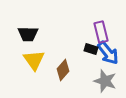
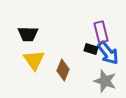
brown diamond: rotated 20 degrees counterclockwise
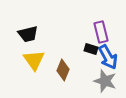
black trapezoid: rotated 15 degrees counterclockwise
blue arrow: moved 4 px down; rotated 10 degrees clockwise
